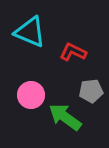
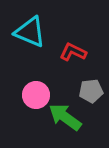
pink circle: moved 5 px right
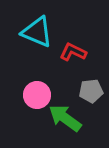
cyan triangle: moved 7 px right
pink circle: moved 1 px right
green arrow: moved 1 px down
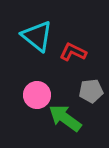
cyan triangle: moved 4 px down; rotated 16 degrees clockwise
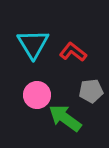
cyan triangle: moved 4 px left, 8 px down; rotated 20 degrees clockwise
red L-shape: rotated 12 degrees clockwise
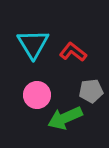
green arrow: rotated 60 degrees counterclockwise
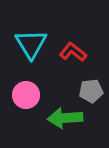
cyan triangle: moved 2 px left
pink circle: moved 11 px left
green arrow: rotated 20 degrees clockwise
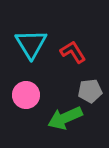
red L-shape: rotated 20 degrees clockwise
gray pentagon: moved 1 px left
green arrow: rotated 20 degrees counterclockwise
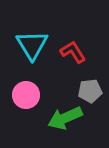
cyan triangle: moved 1 px right, 1 px down
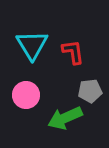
red L-shape: rotated 24 degrees clockwise
